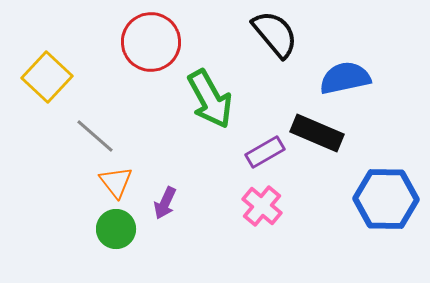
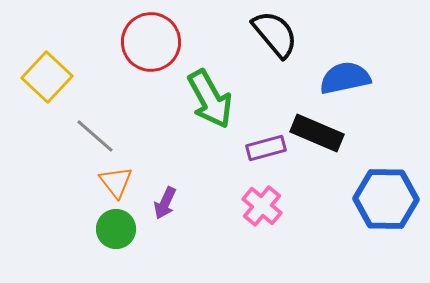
purple rectangle: moved 1 px right, 4 px up; rotated 15 degrees clockwise
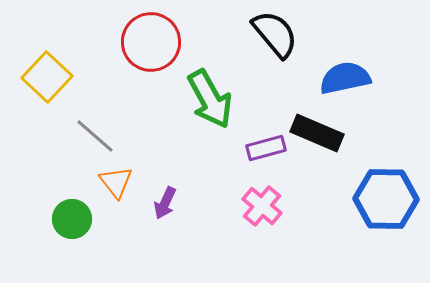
green circle: moved 44 px left, 10 px up
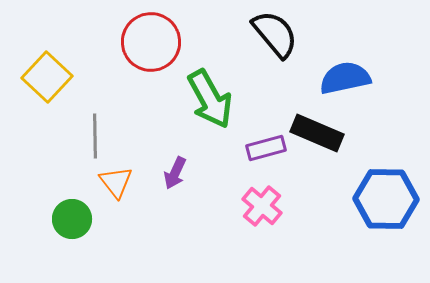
gray line: rotated 48 degrees clockwise
purple arrow: moved 10 px right, 30 px up
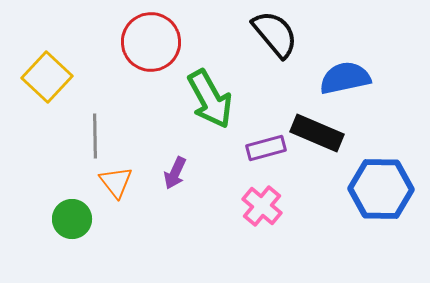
blue hexagon: moved 5 px left, 10 px up
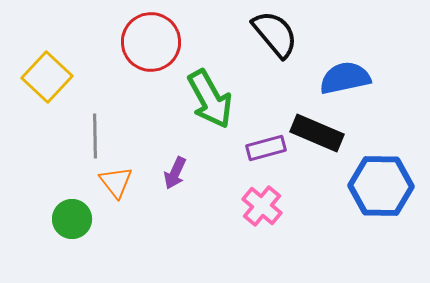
blue hexagon: moved 3 px up
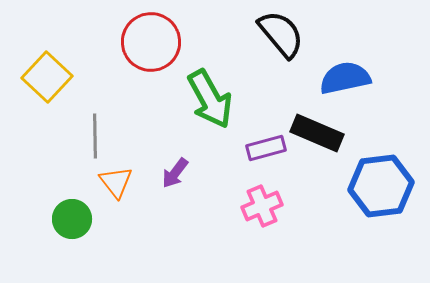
black semicircle: moved 6 px right
purple arrow: rotated 12 degrees clockwise
blue hexagon: rotated 8 degrees counterclockwise
pink cross: rotated 27 degrees clockwise
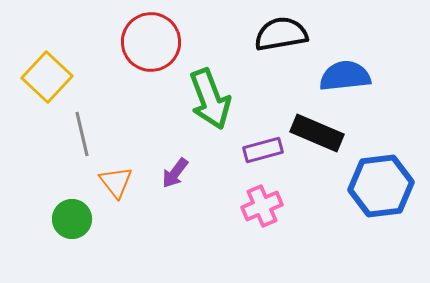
black semicircle: rotated 60 degrees counterclockwise
blue semicircle: moved 2 px up; rotated 6 degrees clockwise
green arrow: rotated 8 degrees clockwise
gray line: moved 13 px left, 2 px up; rotated 12 degrees counterclockwise
purple rectangle: moved 3 px left, 2 px down
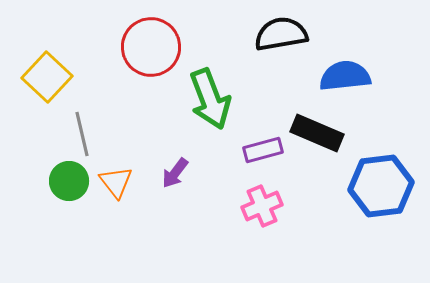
red circle: moved 5 px down
green circle: moved 3 px left, 38 px up
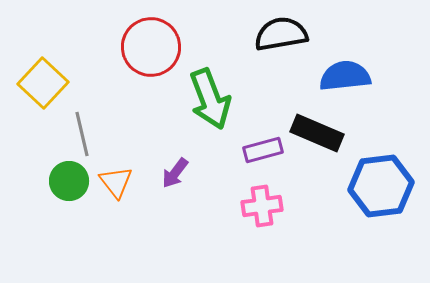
yellow square: moved 4 px left, 6 px down
pink cross: rotated 15 degrees clockwise
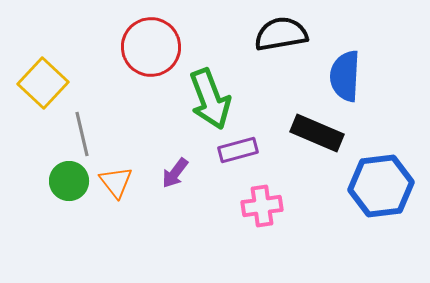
blue semicircle: rotated 81 degrees counterclockwise
purple rectangle: moved 25 px left
